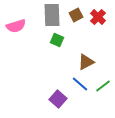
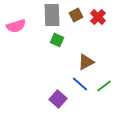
green line: moved 1 px right
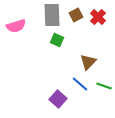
brown triangle: moved 2 px right; rotated 18 degrees counterclockwise
green line: rotated 56 degrees clockwise
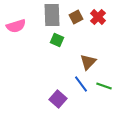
brown square: moved 2 px down
blue line: moved 1 px right; rotated 12 degrees clockwise
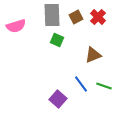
brown triangle: moved 5 px right, 7 px up; rotated 24 degrees clockwise
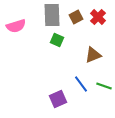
purple square: rotated 24 degrees clockwise
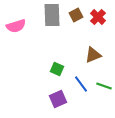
brown square: moved 2 px up
green square: moved 29 px down
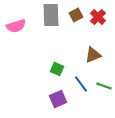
gray rectangle: moved 1 px left
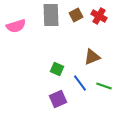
red cross: moved 1 px right, 1 px up; rotated 14 degrees counterclockwise
brown triangle: moved 1 px left, 2 px down
blue line: moved 1 px left, 1 px up
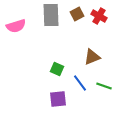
brown square: moved 1 px right, 1 px up
purple square: rotated 18 degrees clockwise
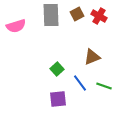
green square: rotated 24 degrees clockwise
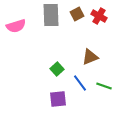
brown triangle: moved 2 px left
